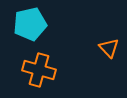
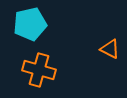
orange triangle: moved 1 px right, 1 px down; rotated 20 degrees counterclockwise
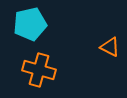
orange triangle: moved 2 px up
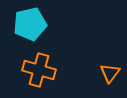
orange triangle: moved 26 px down; rotated 40 degrees clockwise
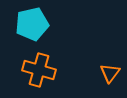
cyan pentagon: moved 2 px right
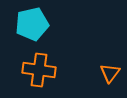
orange cross: rotated 8 degrees counterclockwise
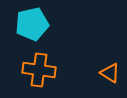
orange triangle: rotated 35 degrees counterclockwise
